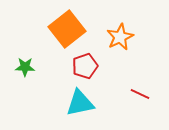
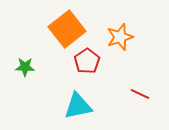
orange star: rotated 8 degrees clockwise
red pentagon: moved 2 px right, 5 px up; rotated 15 degrees counterclockwise
cyan triangle: moved 2 px left, 3 px down
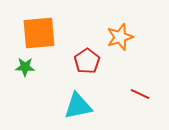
orange square: moved 28 px left, 4 px down; rotated 33 degrees clockwise
